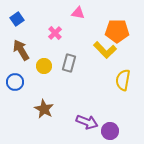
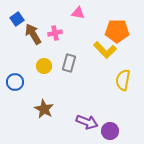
pink cross: rotated 32 degrees clockwise
brown arrow: moved 12 px right, 16 px up
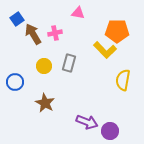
brown star: moved 1 px right, 6 px up
